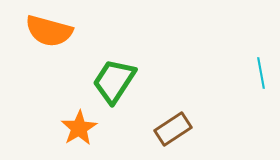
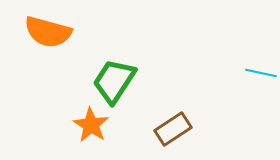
orange semicircle: moved 1 px left, 1 px down
cyan line: rotated 68 degrees counterclockwise
orange star: moved 12 px right, 3 px up; rotated 9 degrees counterclockwise
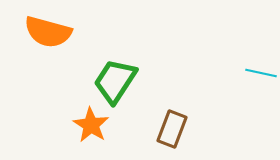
green trapezoid: moved 1 px right
brown rectangle: moved 1 px left; rotated 36 degrees counterclockwise
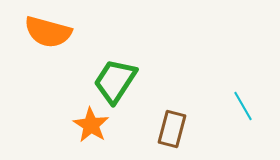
cyan line: moved 18 px left, 33 px down; rotated 48 degrees clockwise
brown rectangle: rotated 6 degrees counterclockwise
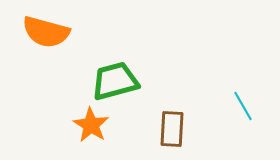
orange semicircle: moved 2 px left
green trapezoid: rotated 42 degrees clockwise
brown rectangle: rotated 12 degrees counterclockwise
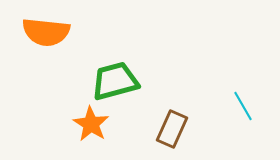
orange semicircle: rotated 9 degrees counterclockwise
orange star: moved 1 px up
brown rectangle: rotated 21 degrees clockwise
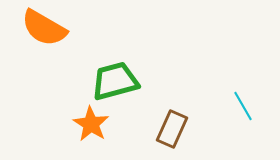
orange semicircle: moved 2 px left, 4 px up; rotated 24 degrees clockwise
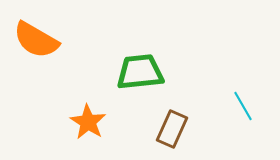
orange semicircle: moved 8 px left, 12 px down
green trapezoid: moved 25 px right, 9 px up; rotated 9 degrees clockwise
orange star: moved 3 px left, 2 px up
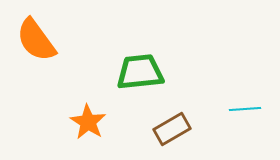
orange semicircle: rotated 24 degrees clockwise
cyan line: moved 2 px right, 3 px down; rotated 64 degrees counterclockwise
brown rectangle: rotated 36 degrees clockwise
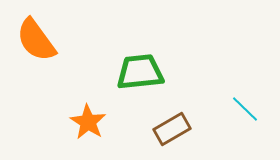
cyan line: rotated 48 degrees clockwise
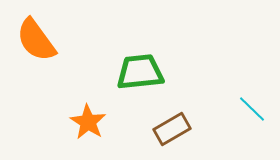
cyan line: moved 7 px right
